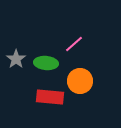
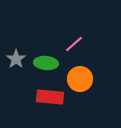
orange circle: moved 2 px up
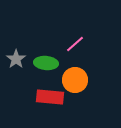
pink line: moved 1 px right
orange circle: moved 5 px left, 1 px down
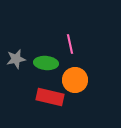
pink line: moved 5 px left; rotated 60 degrees counterclockwise
gray star: rotated 24 degrees clockwise
red rectangle: rotated 8 degrees clockwise
